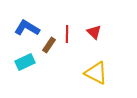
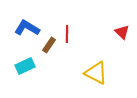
red triangle: moved 28 px right
cyan rectangle: moved 4 px down
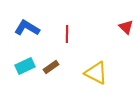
red triangle: moved 4 px right, 5 px up
brown rectangle: moved 2 px right, 22 px down; rotated 21 degrees clockwise
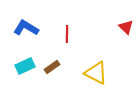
blue L-shape: moved 1 px left
brown rectangle: moved 1 px right
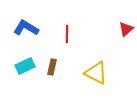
red triangle: moved 2 px down; rotated 35 degrees clockwise
brown rectangle: rotated 42 degrees counterclockwise
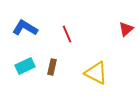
blue L-shape: moved 1 px left
red line: rotated 24 degrees counterclockwise
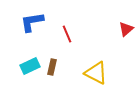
blue L-shape: moved 7 px right, 6 px up; rotated 40 degrees counterclockwise
cyan rectangle: moved 5 px right
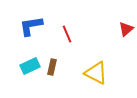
blue L-shape: moved 1 px left, 4 px down
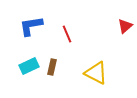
red triangle: moved 1 px left, 3 px up
cyan rectangle: moved 1 px left
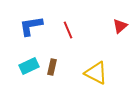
red triangle: moved 5 px left
red line: moved 1 px right, 4 px up
